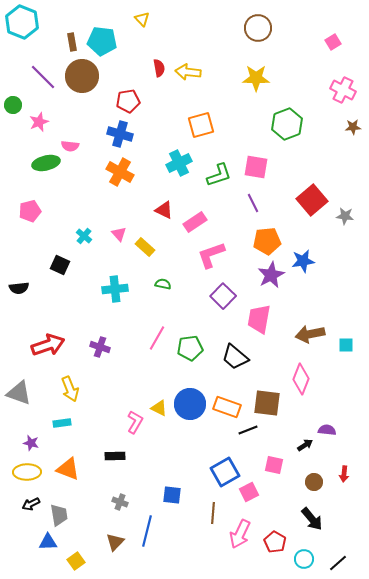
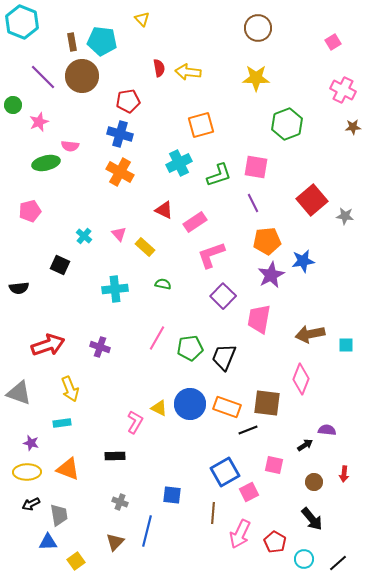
black trapezoid at (235, 357): moved 11 px left; rotated 72 degrees clockwise
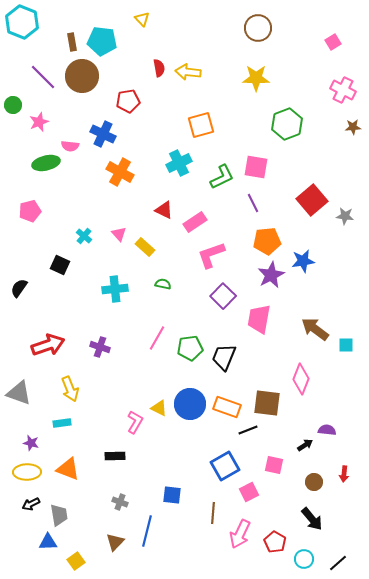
blue cross at (120, 134): moved 17 px left; rotated 10 degrees clockwise
green L-shape at (219, 175): moved 3 px right, 2 px down; rotated 8 degrees counterclockwise
black semicircle at (19, 288): rotated 132 degrees clockwise
brown arrow at (310, 334): moved 5 px right, 5 px up; rotated 48 degrees clockwise
blue square at (225, 472): moved 6 px up
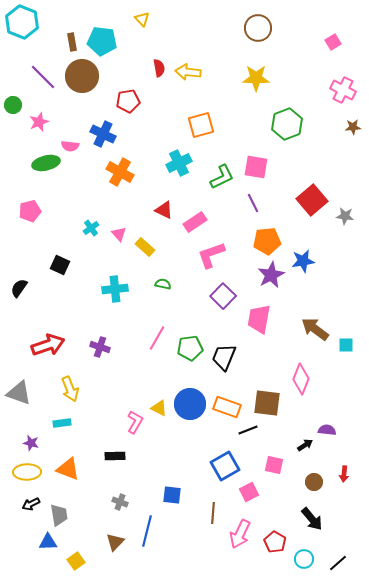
cyan cross at (84, 236): moved 7 px right, 8 px up; rotated 14 degrees clockwise
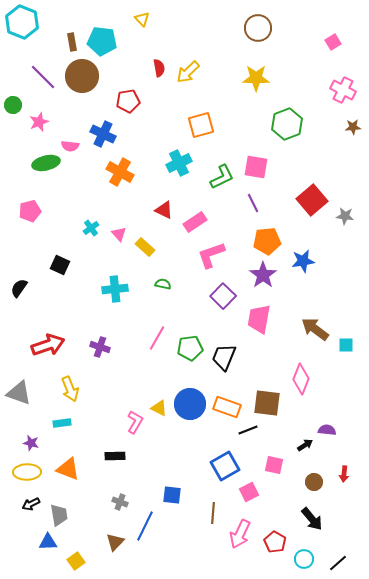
yellow arrow at (188, 72): rotated 50 degrees counterclockwise
purple star at (271, 275): moved 8 px left; rotated 8 degrees counterclockwise
blue line at (147, 531): moved 2 px left, 5 px up; rotated 12 degrees clockwise
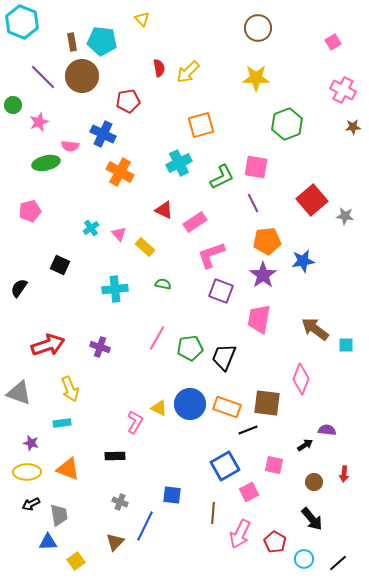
purple square at (223, 296): moved 2 px left, 5 px up; rotated 25 degrees counterclockwise
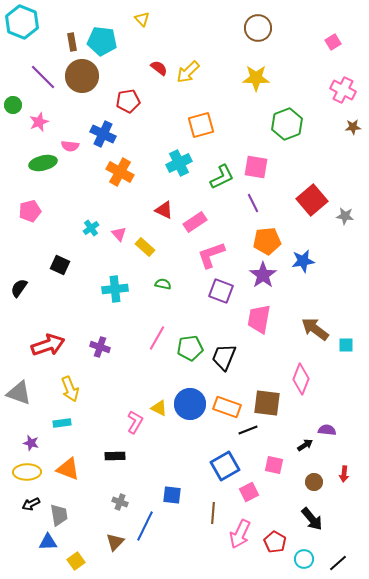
red semicircle at (159, 68): rotated 42 degrees counterclockwise
green ellipse at (46, 163): moved 3 px left
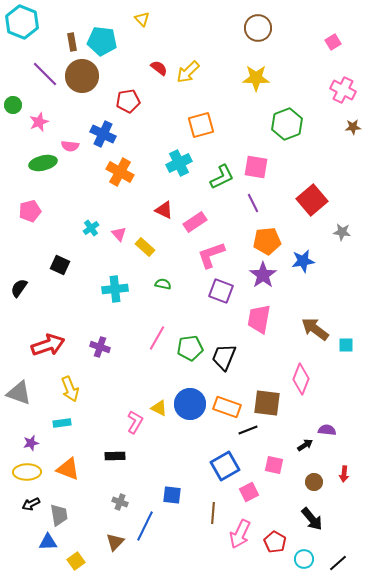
purple line at (43, 77): moved 2 px right, 3 px up
gray star at (345, 216): moved 3 px left, 16 px down
purple star at (31, 443): rotated 28 degrees counterclockwise
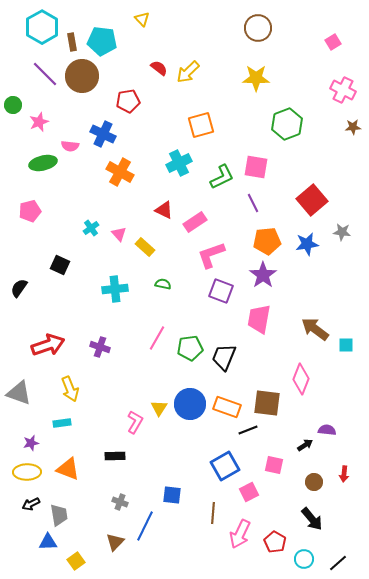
cyan hexagon at (22, 22): moved 20 px right, 5 px down; rotated 8 degrees clockwise
blue star at (303, 261): moved 4 px right, 17 px up
yellow triangle at (159, 408): rotated 36 degrees clockwise
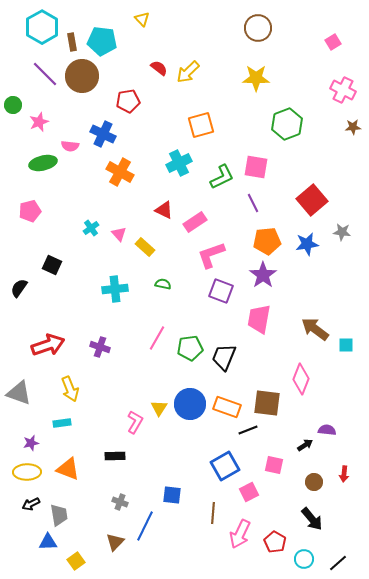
black square at (60, 265): moved 8 px left
